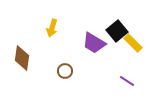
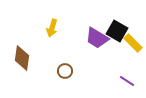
black square: rotated 20 degrees counterclockwise
purple trapezoid: moved 3 px right, 5 px up
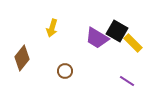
brown diamond: rotated 30 degrees clockwise
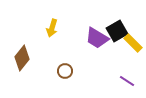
black square: rotated 30 degrees clockwise
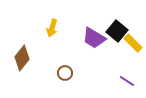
black square: rotated 20 degrees counterclockwise
purple trapezoid: moved 3 px left
brown circle: moved 2 px down
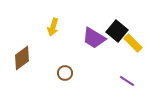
yellow arrow: moved 1 px right, 1 px up
brown diamond: rotated 15 degrees clockwise
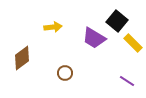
yellow arrow: rotated 114 degrees counterclockwise
black square: moved 10 px up
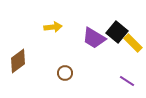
black square: moved 11 px down
brown diamond: moved 4 px left, 3 px down
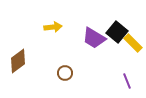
purple line: rotated 35 degrees clockwise
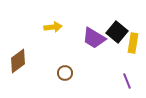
yellow rectangle: rotated 54 degrees clockwise
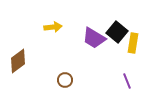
brown circle: moved 7 px down
